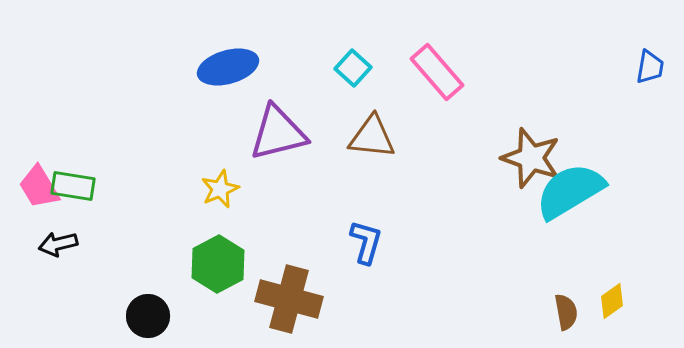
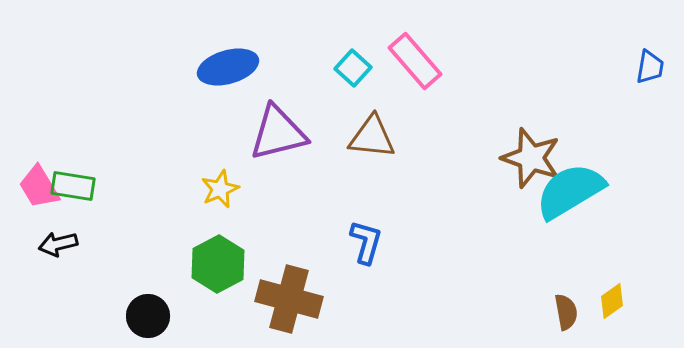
pink rectangle: moved 22 px left, 11 px up
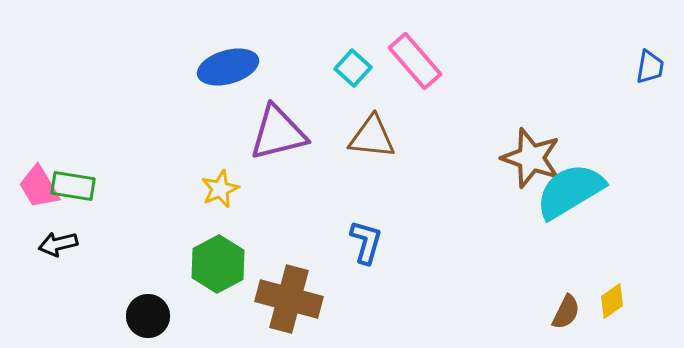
brown semicircle: rotated 36 degrees clockwise
